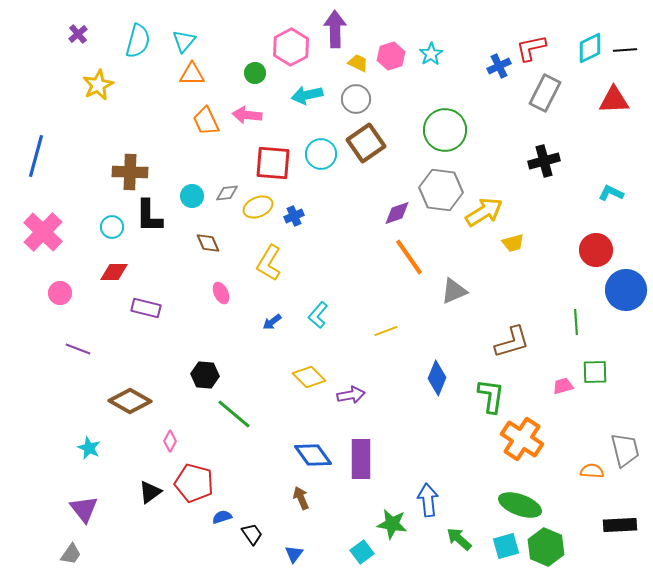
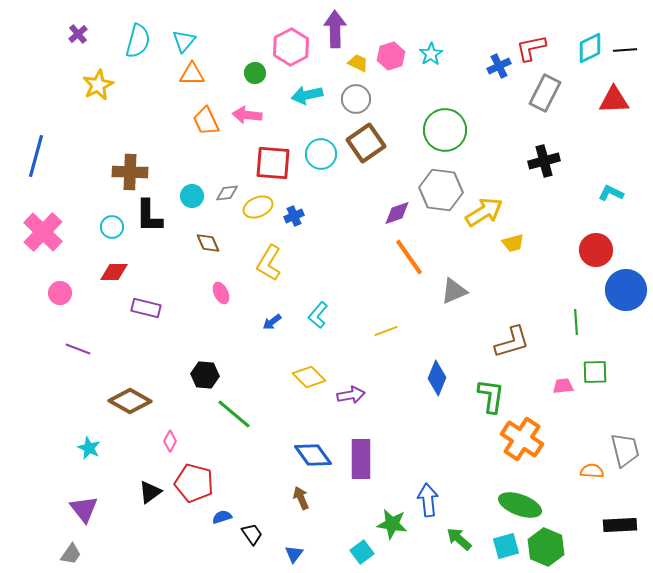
pink trapezoid at (563, 386): rotated 10 degrees clockwise
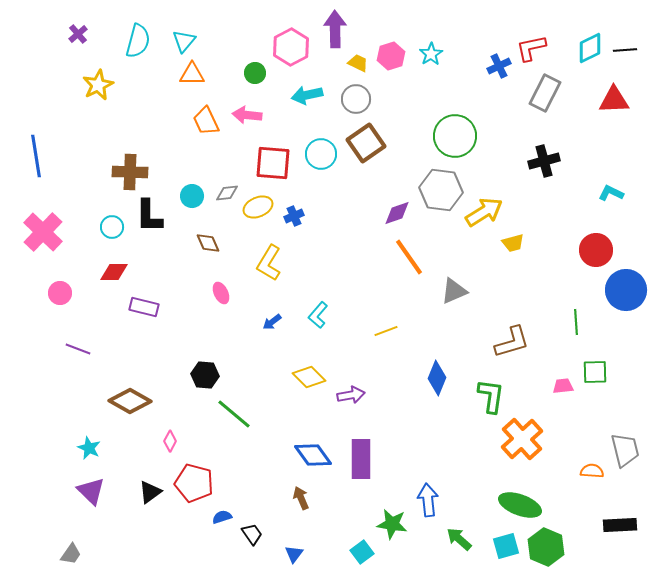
green circle at (445, 130): moved 10 px right, 6 px down
blue line at (36, 156): rotated 24 degrees counterclockwise
purple rectangle at (146, 308): moved 2 px left, 1 px up
orange cross at (522, 439): rotated 15 degrees clockwise
purple triangle at (84, 509): moved 7 px right, 18 px up; rotated 8 degrees counterclockwise
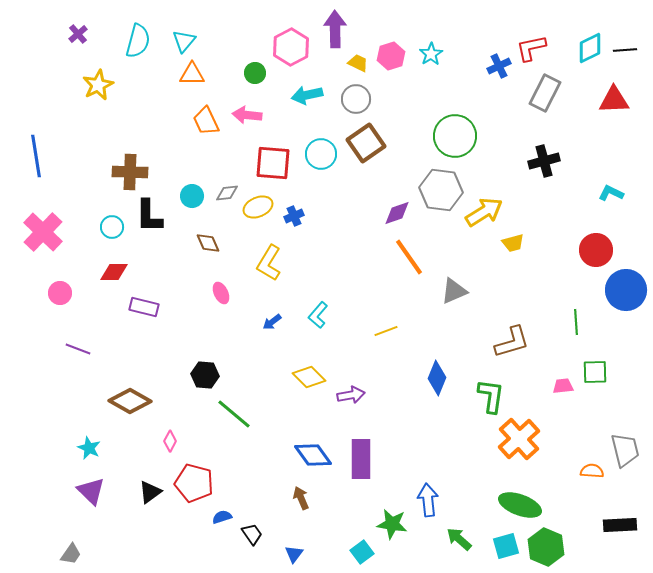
orange cross at (522, 439): moved 3 px left
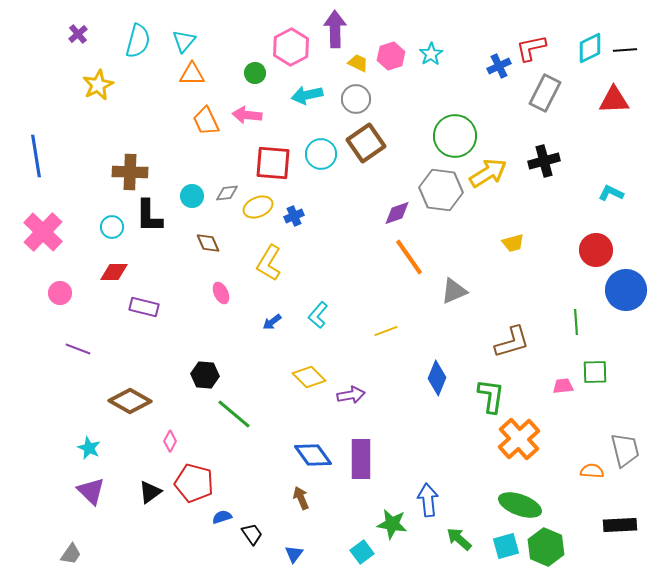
yellow arrow at (484, 212): moved 4 px right, 39 px up
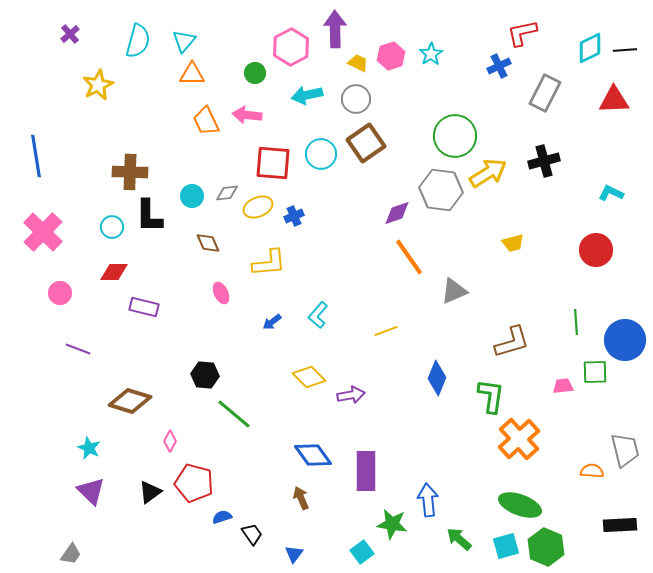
purple cross at (78, 34): moved 8 px left
red L-shape at (531, 48): moved 9 px left, 15 px up
yellow L-shape at (269, 263): rotated 126 degrees counterclockwise
blue circle at (626, 290): moved 1 px left, 50 px down
brown diamond at (130, 401): rotated 12 degrees counterclockwise
purple rectangle at (361, 459): moved 5 px right, 12 px down
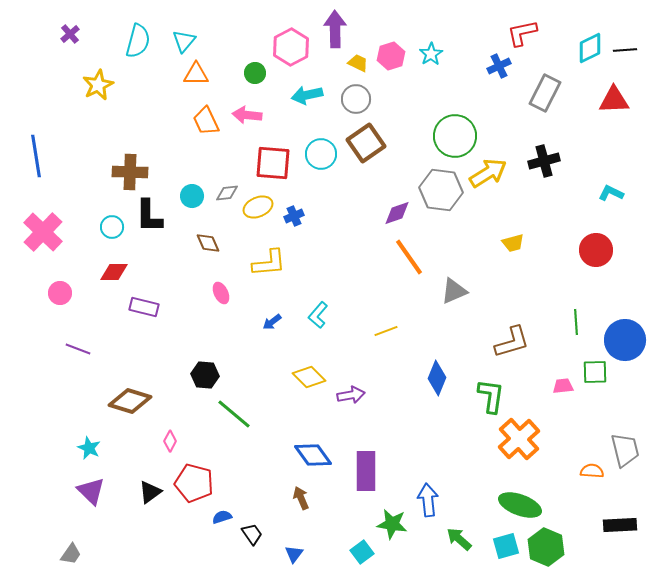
orange triangle at (192, 74): moved 4 px right
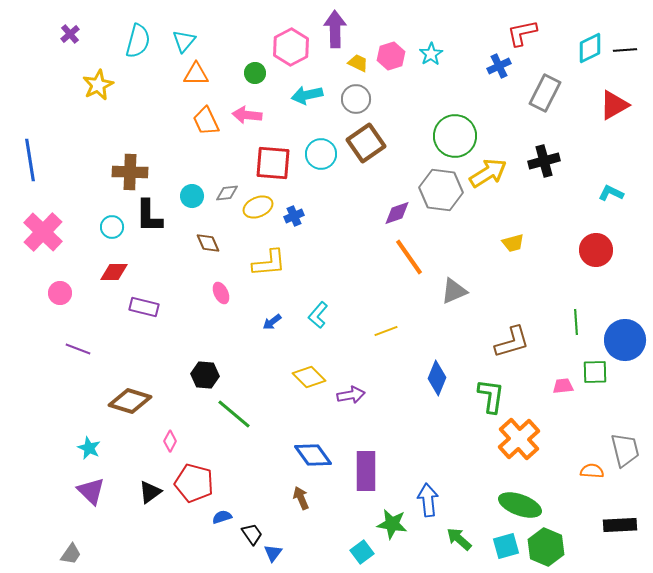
red triangle at (614, 100): moved 5 px down; rotated 28 degrees counterclockwise
blue line at (36, 156): moved 6 px left, 4 px down
blue triangle at (294, 554): moved 21 px left, 1 px up
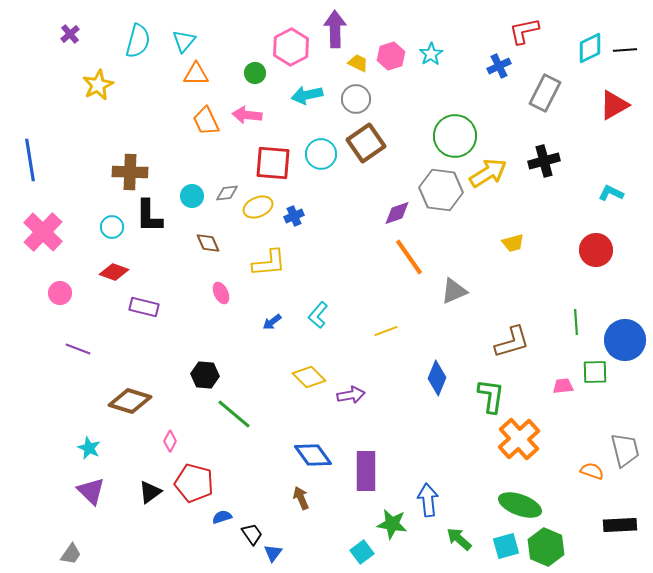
red L-shape at (522, 33): moved 2 px right, 2 px up
red diamond at (114, 272): rotated 20 degrees clockwise
orange semicircle at (592, 471): rotated 15 degrees clockwise
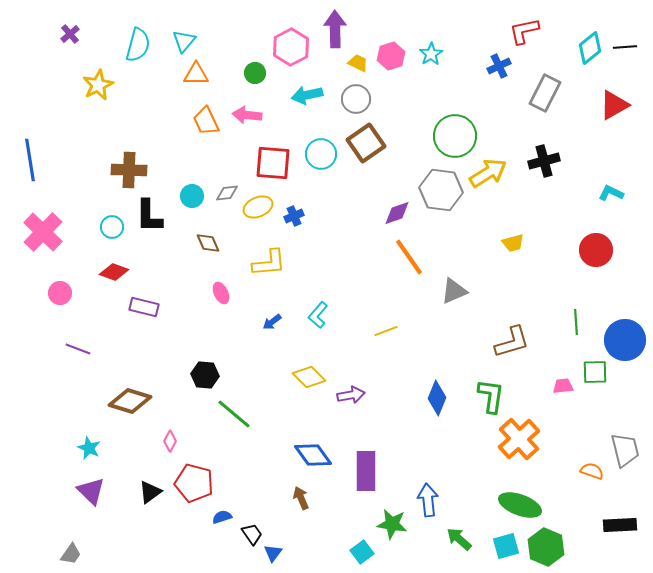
cyan semicircle at (138, 41): moved 4 px down
cyan diamond at (590, 48): rotated 12 degrees counterclockwise
black line at (625, 50): moved 3 px up
brown cross at (130, 172): moved 1 px left, 2 px up
blue diamond at (437, 378): moved 20 px down
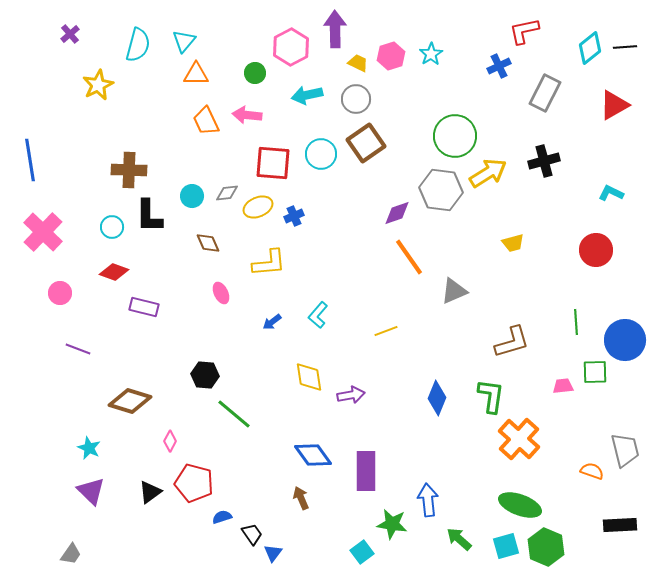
yellow diamond at (309, 377): rotated 36 degrees clockwise
orange cross at (519, 439): rotated 6 degrees counterclockwise
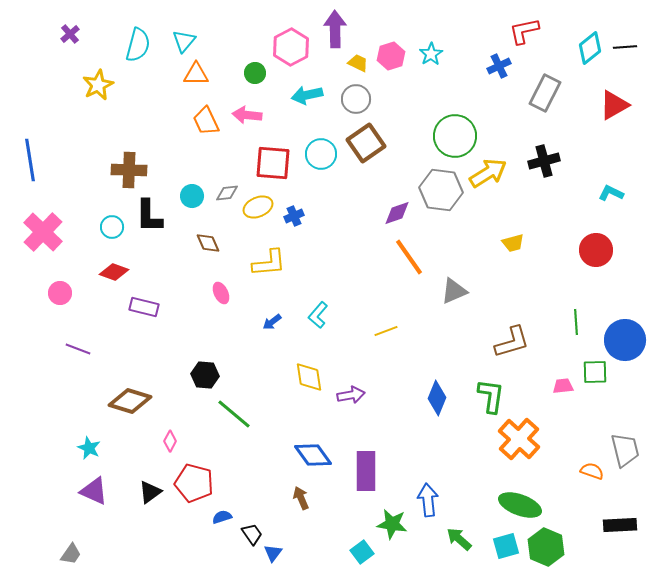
purple triangle at (91, 491): moved 3 px right; rotated 20 degrees counterclockwise
